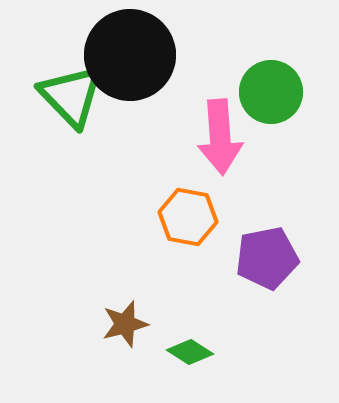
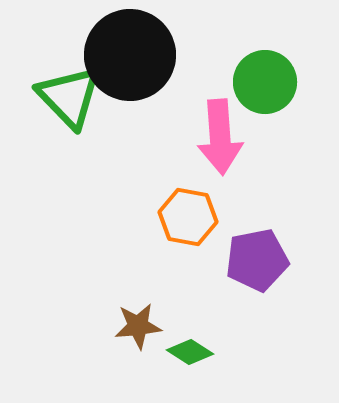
green circle: moved 6 px left, 10 px up
green triangle: moved 2 px left, 1 px down
purple pentagon: moved 10 px left, 2 px down
brown star: moved 13 px right, 2 px down; rotated 9 degrees clockwise
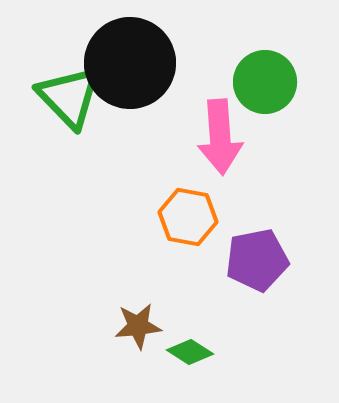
black circle: moved 8 px down
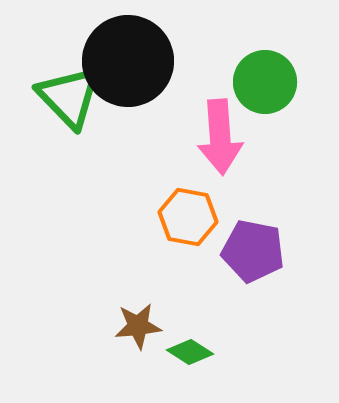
black circle: moved 2 px left, 2 px up
purple pentagon: moved 4 px left, 9 px up; rotated 22 degrees clockwise
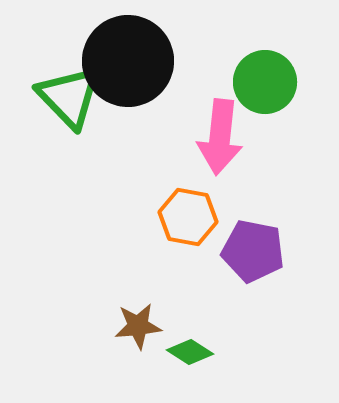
pink arrow: rotated 10 degrees clockwise
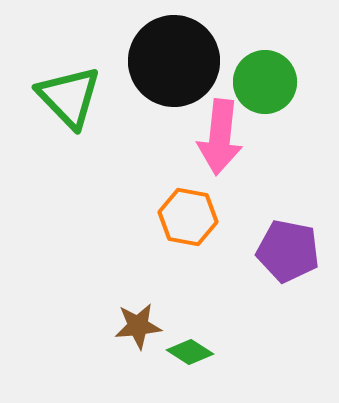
black circle: moved 46 px right
purple pentagon: moved 35 px right
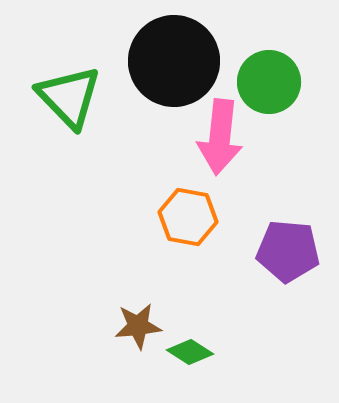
green circle: moved 4 px right
purple pentagon: rotated 6 degrees counterclockwise
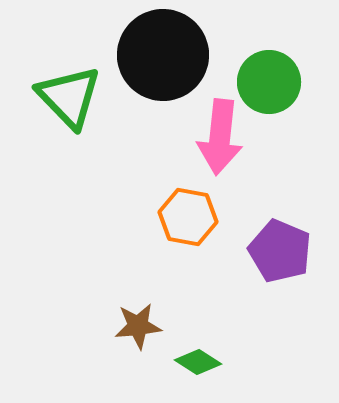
black circle: moved 11 px left, 6 px up
purple pentagon: moved 8 px left; rotated 18 degrees clockwise
green diamond: moved 8 px right, 10 px down
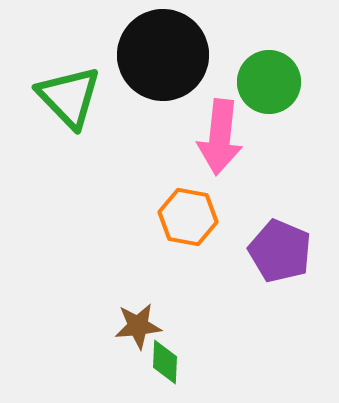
green diamond: moved 33 px left; rotated 60 degrees clockwise
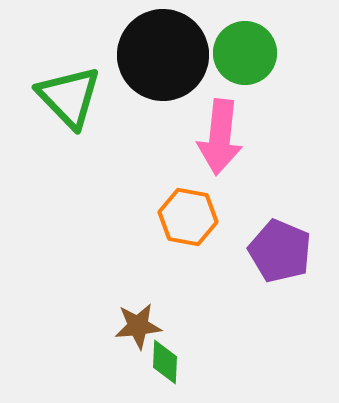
green circle: moved 24 px left, 29 px up
